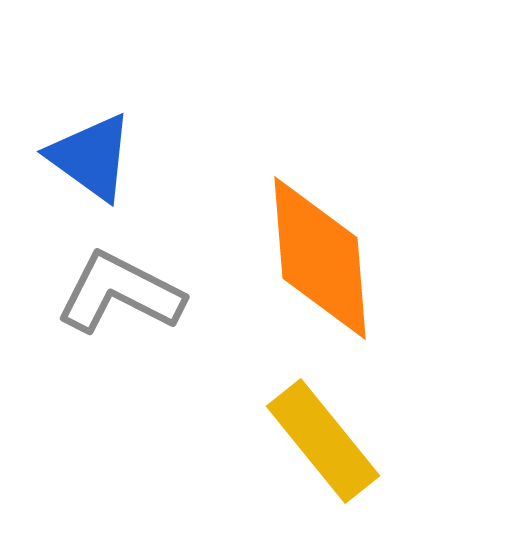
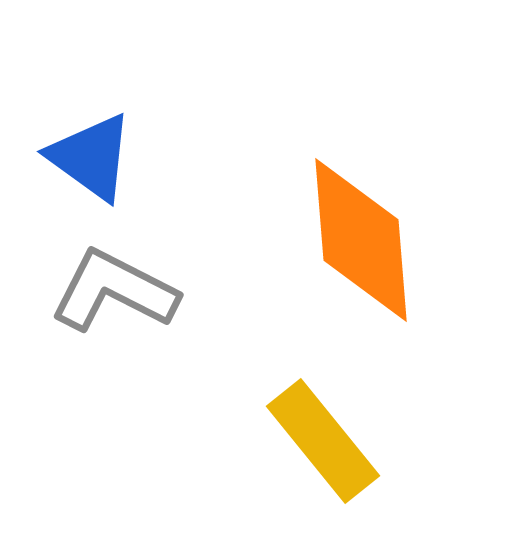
orange diamond: moved 41 px right, 18 px up
gray L-shape: moved 6 px left, 2 px up
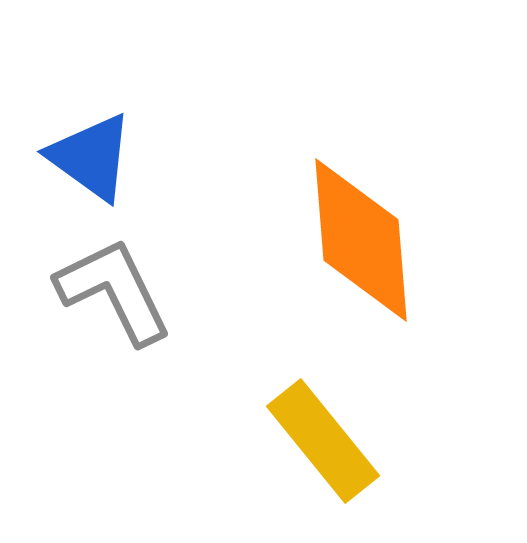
gray L-shape: rotated 37 degrees clockwise
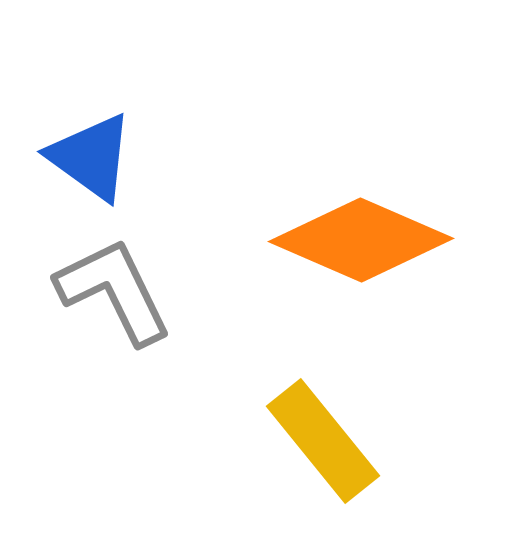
orange diamond: rotated 62 degrees counterclockwise
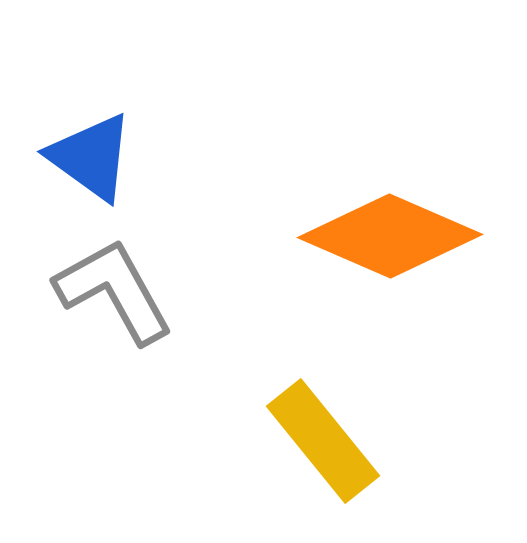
orange diamond: moved 29 px right, 4 px up
gray L-shape: rotated 3 degrees counterclockwise
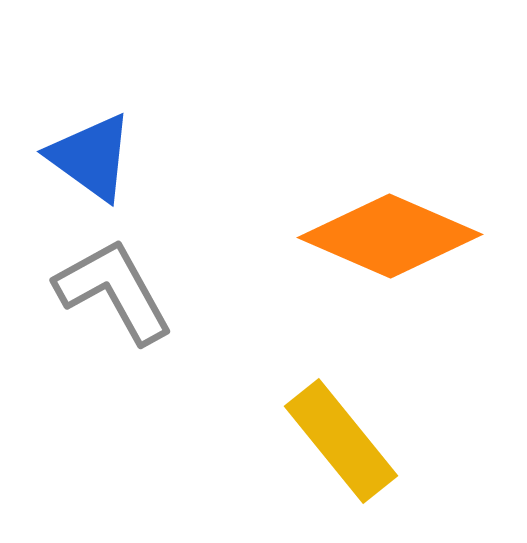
yellow rectangle: moved 18 px right
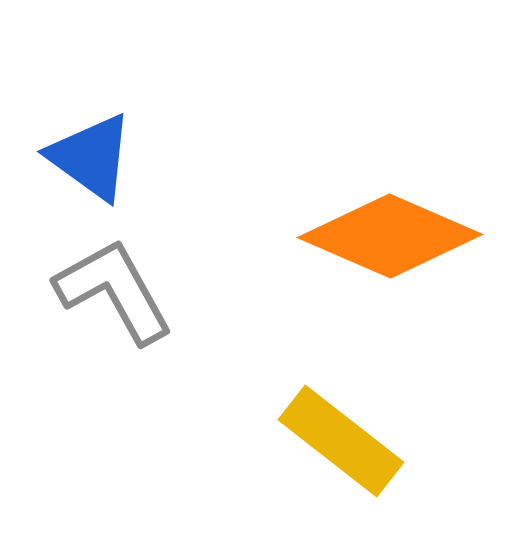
yellow rectangle: rotated 13 degrees counterclockwise
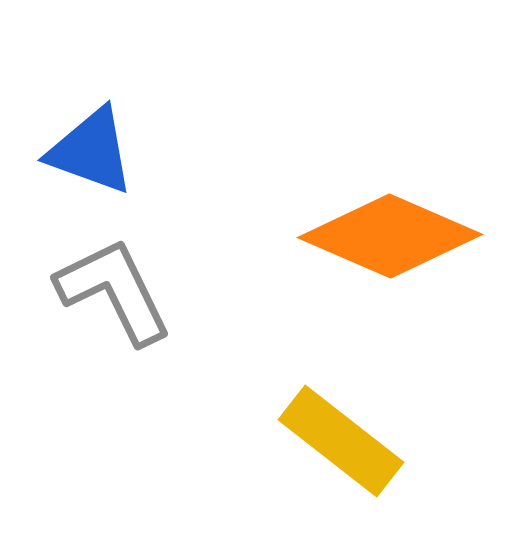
blue triangle: moved 6 px up; rotated 16 degrees counterclockwise
gray L-shape: rotated 3 degrees clockwise
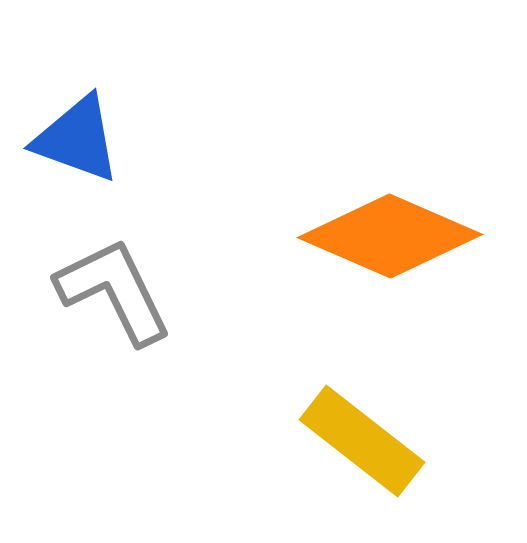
blue triangle: moved 14 px left, 12 px up
yellow rectangle: moved 21 px right
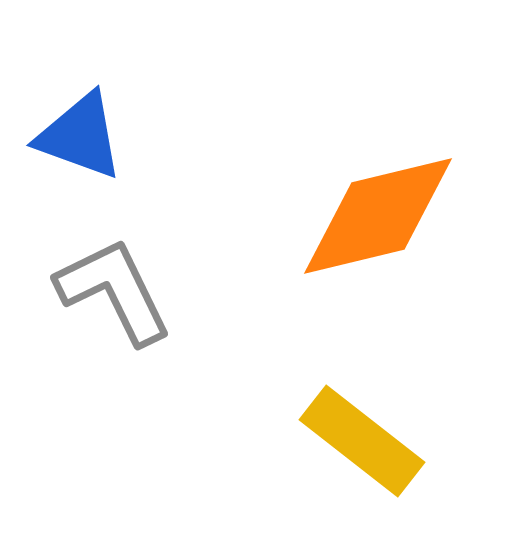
blue triangle: moved 3 px right, 3 px up
orange diamond: moved 12 px left, 20 px up; rotated 37 degrees counterclockwise
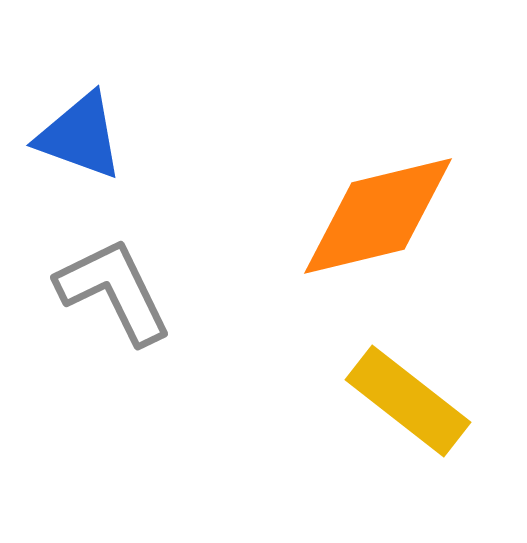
yellow rectangle: moved 46 px right, 40 px up
